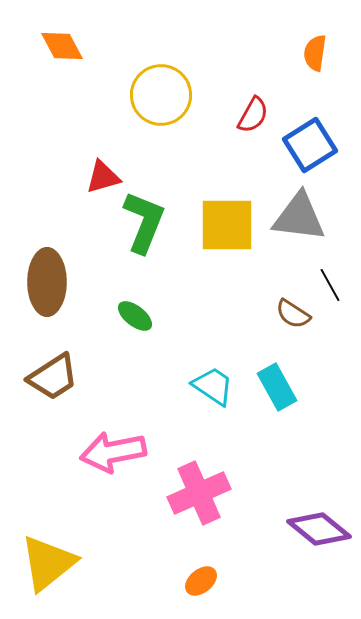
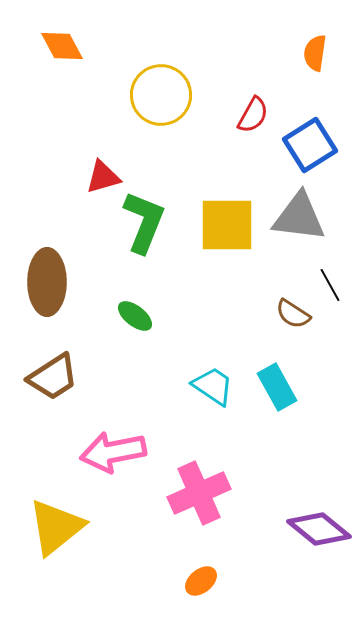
yellow triangle: moved 8 px right, 36 px up
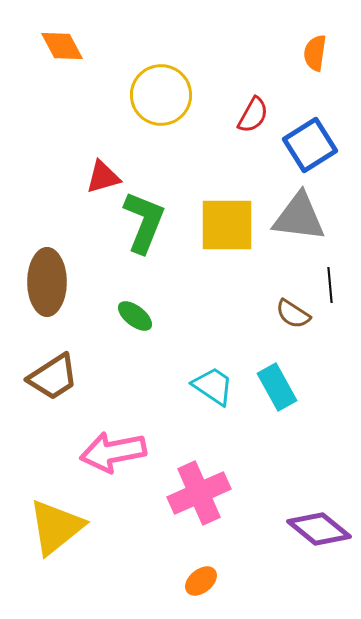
black line: rotated 24 degrees clockwise
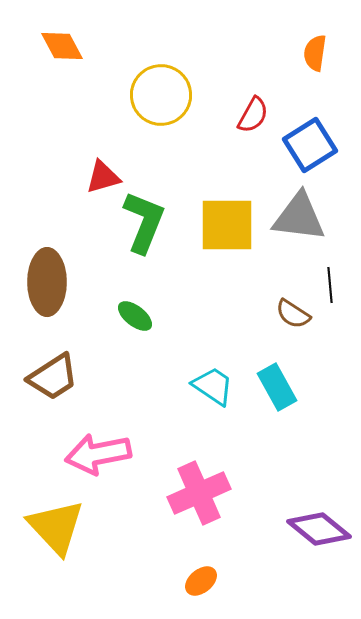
pink arrow: moved 15 px left, 2 px down
yellow triangle: rotated 34 degrees counterclockwise
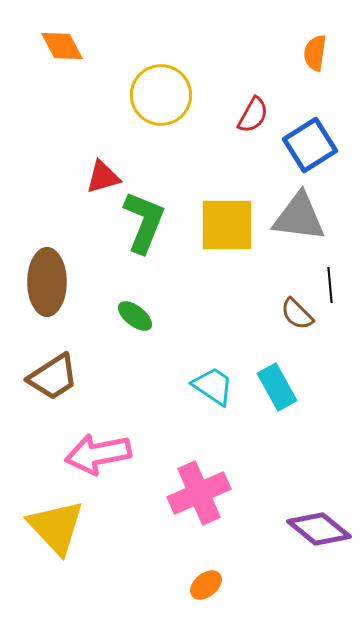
brown semicircle: moved 4 px right; rotated 12 degrees clockwise
orange ellipse: moved 5 px right, 4 px down
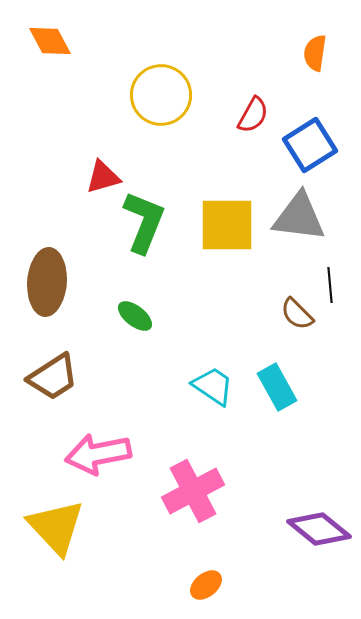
orange diamond: moved 12 px left, 5 px up
brown ellipse: rotated 4 degrees clockwise
pink cross: moved 6 px left, 2 px up; rotated 4 degrees counterclockwise
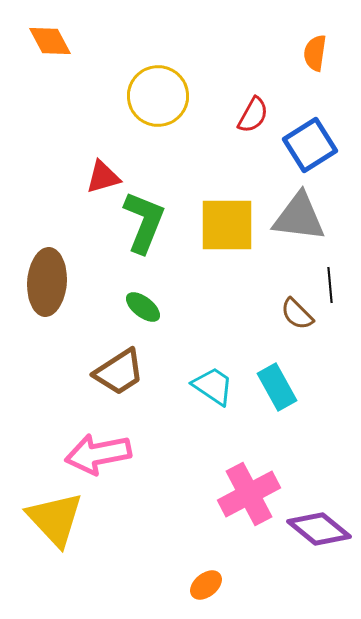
yellow circle: moved 3 px left, 1 px down
green ellipse: moved 8 px right, 9 px up
brown trapezoid: moved 66 px right, 5 px up
pink cross: moved 56 px right, 3 px down
yellow triangle: moved 1 px left, 8 px up
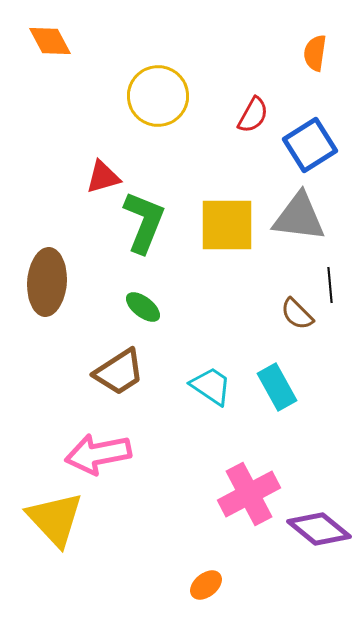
cyan trapezoid: moved 2 px left
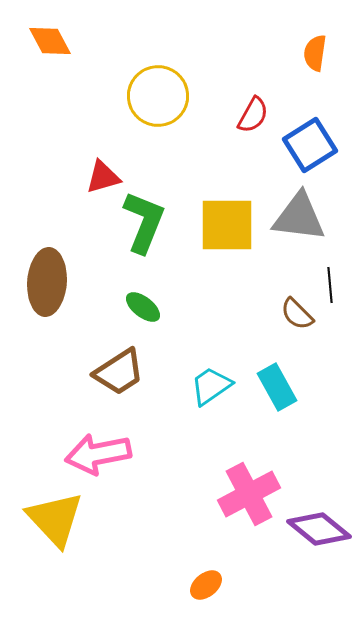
cyan trapezoid: rotated 69 degrees counterclockwise
